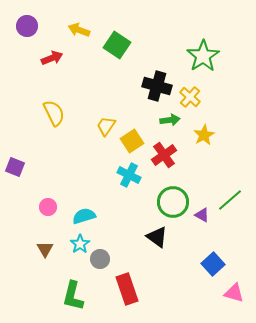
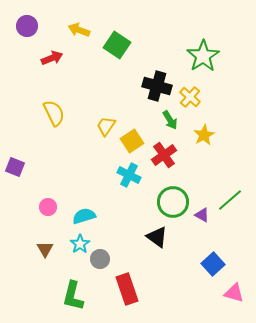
green arrow: rotated 66 degrees clockwise
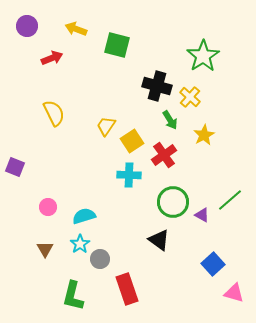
yellow arrow: moved 3 px left, 1 px up
green square: rotated 20 degrees counterclockwise
cyan cross: rotated 25 degrees counterclockwise
black triangle: moved 2 px right, 3 px down
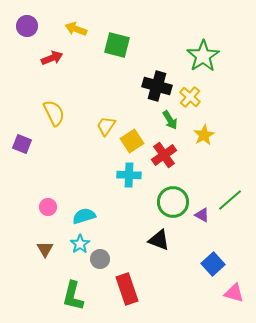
purple square: moved 7 px right, 23 px up
black triangle: rotated 15 degrees counterclockwise
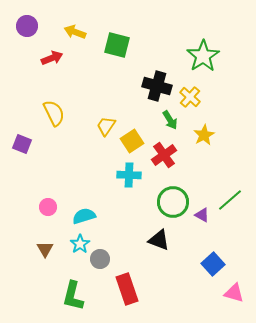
yellow arrow: moved 1 px left, 3 px down
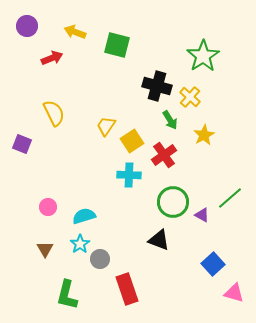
green line: moved 2 px up
green L-shape: moved 6 px left, 1 px up
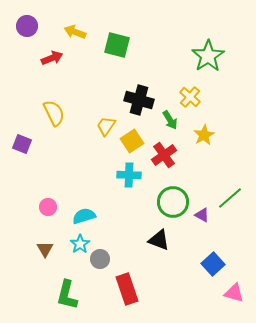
green star: moved 5 px right
black cross: moved 18 px left, 14 px down
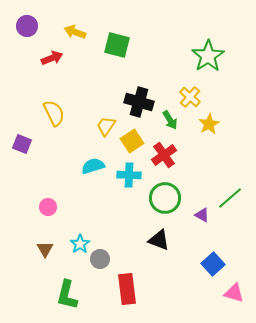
black cross: moved 2 px down
yellow star: moved 5 px right, 11 px up
green circle: moved 8 px left, 4 px up
cyan semicircle: moved 9 px right, 50 px up
red rectangle: rotated 12 degrees clockwise
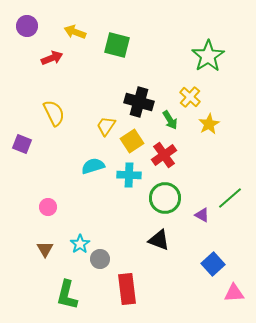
pink triangle: rotated 20 degrees counterclockwise
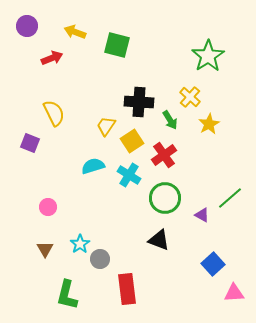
black cross: rotated 12 degrees counterclockwise
purple square: moved 8 px right, 1 px up
cyan cross: rotated 30 degrees clockwise
